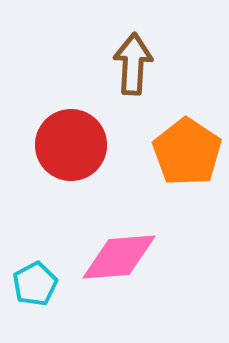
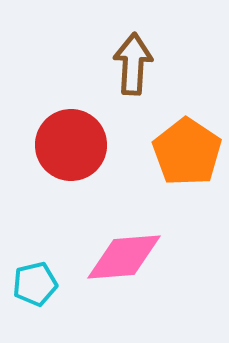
pink diamond: moved 5 px right
cyan pentagon: rotated 15 degrees clockwise
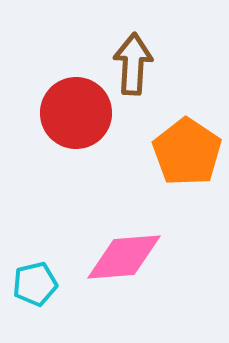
red circle: moved 5 px right, 32 px up
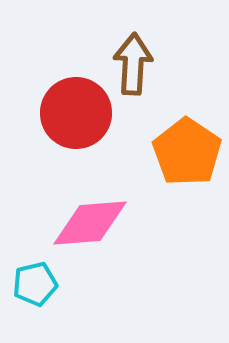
pink diamond: moved 34 px left, 34 px up
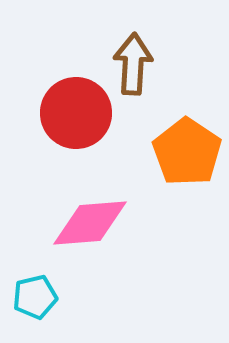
cyan pentagon: moved 13 px down
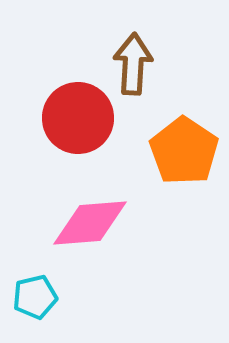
red circle: moved 2 px right, 5 px down
orange pentagon: moved 3 px left, 1 px up
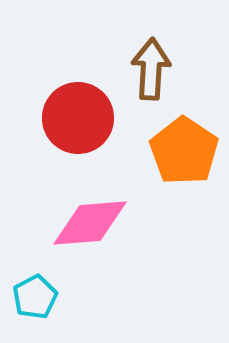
brown arrow: moved 18 px right, 5 px down
cyan pentagon: rotated 15 degrees counterclockwise
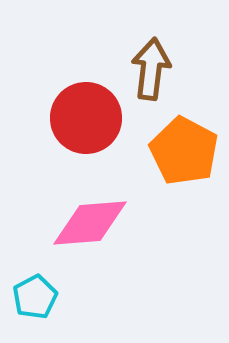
brown arrow: rotated 4 degrees clockwise
red circle: moved 8 px right
orange pentagon: rotated 6 degrees counterclockwise
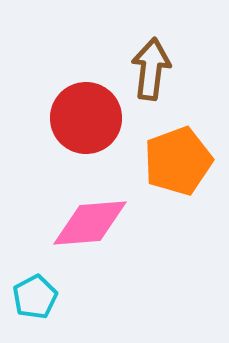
orange pentagon: moved 6 px left, 10 px down; rotated 24 degrees clockwise
